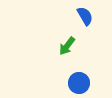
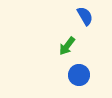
blue circle: moved 8 px up
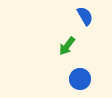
blue circle: moved 1 px right, 4 px down
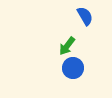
blue circle: moved 7 px left, 11 px up
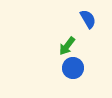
blue semicircle: moved 3 px right, 3 px down
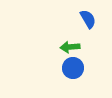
green arrow: moved 3 px right, 1 px down; rotated 48 degrees clockwise
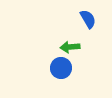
blue circle: moved 12 px left
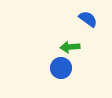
blue semicircle: rotated 24 degrees counterclockwise
